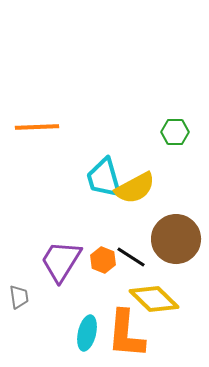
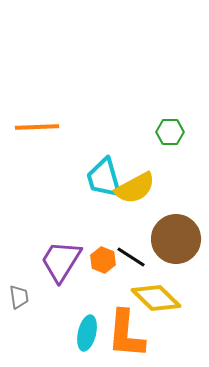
green hexagon: moved 5 px left
yellow diamond: moved 2 px right, 1 px up
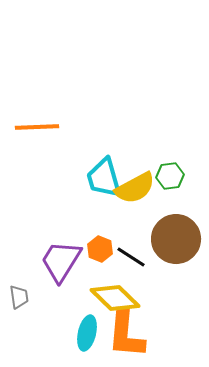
green hexagon: moved 44 px down; rotated 8 degrees counterclockwise
orange hexagon: moved 3 px left, 11 px up
yellow diamond: moved 41 px left
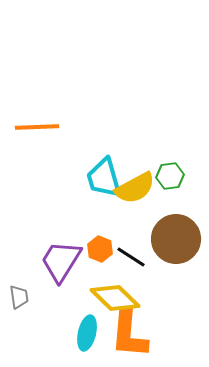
orange L-shape: moved 3 px right
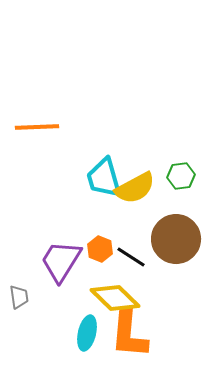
green hexagon: moved 11 px right
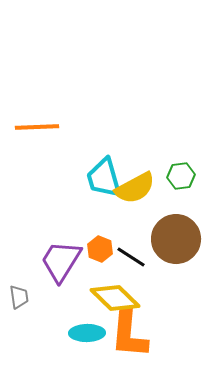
cyan ellipse: rotated 76 degrees clockwise
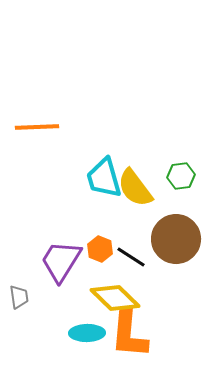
yellow semicircle: rotated 81 degrees clockwise
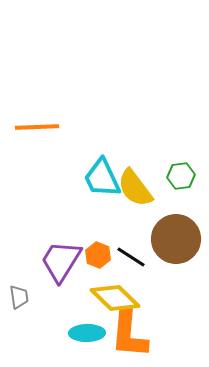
cyan trapezoid: moved 2 px left; rotated 9 degrees counterclockwise
orange hexagon: moved 2 px left, 6 px down
